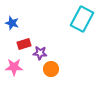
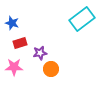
cyan rectangle: rotated 25 degrees clockwise
red rectangle: moved 4 px left, 1 px up
purple star: rotated 16 degrees counterclockwise
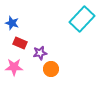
cyan rectangle: rotated 10 degrees counterclockwise
red rectangle: rotated 40 degrees clockwise
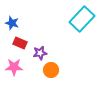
orange circle: moved 1 px down
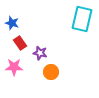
cyan rectangle: rotated 30 degrees counterclockwise
red rectangle: rotated 32 degrees clockwise
purple star: rotated 24 degrees clockwise
orange circle: moved 2 px down
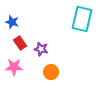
blue star: moved 1 px up
purple star: moved 1 px right, 4 px up
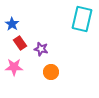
blue star: moved 2 px down; rotated 16 degrees clockwise
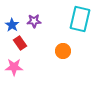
cyan rectangle: moved 2 px left
blue star: moved 1 px down
purple star: moved 7 px left, 28 px up; rotated 16 degrees counterclockwise
orange circle: moved 12 px right, 21 px up
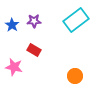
cyan rectangle: moved 4 px left, 1 px down; rotated 40 degrees clockwise
red rectangle: moved 14 px right, 7 px down; rotated 24 degrees counterclockwise
orange circle: moved 12 px right, 25 px down
pink star: rotated 12 degrees clockwise
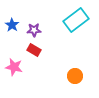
purple star: moved 9 px down
